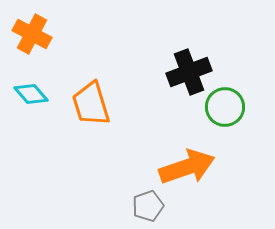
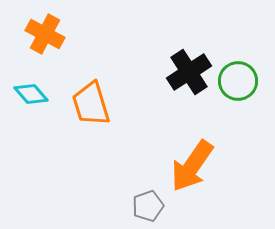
orange cross: moved 13 px right
black cross: rotated 12 degrees counterclockwise
green circle: moved 13 px right, 26 px up
orange arrow: moved 5 px right, 1 px up; rotated 144 degrees clockwise
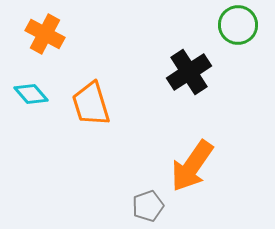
green circle: moved 56 px up
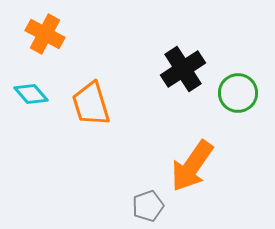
green circle: moved 68 px down
black cross: moved 6 px left, 3 px up
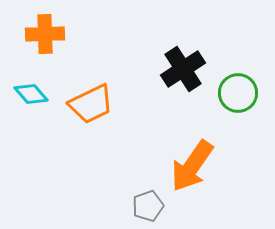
orange cross: rotated 30 degrees counterclockwise
orange trapezoid: rotated 99 degrees counterclockwise
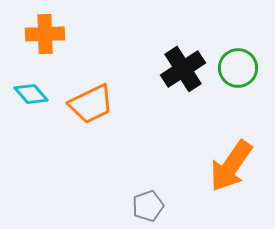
green circle: moved 25 px up
orange arrow: moved 39 px right
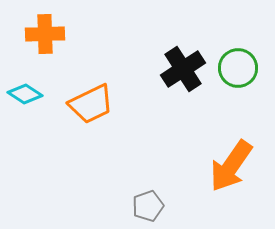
cyan diamond: moved 6 px left; rotated 16 degrees counterclockwise
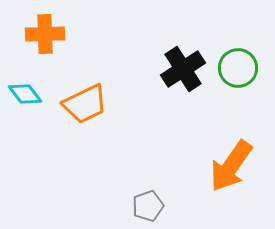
cyan diamond: rotated 20 degrees clockwise
orange trapezoid: moved 6 px left
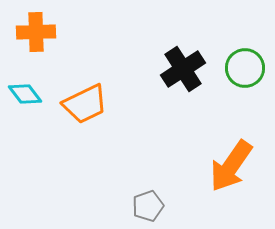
orange cross: moved 9 px left, 2 px up
green circle: moved 7 px right
